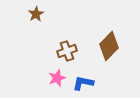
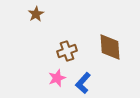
brown diamond: moved 1 px right, 1 px down; rotated 48 degrees counterclockwise
blue L-shape: rotated 60 degrees counterclockwise
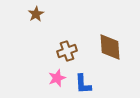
blue L-shape: moved 1 px down; rotated 45 degrees counterclockwise
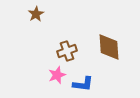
brown diamond: moved 1 px left
pink star: moved 3 px up
blue L-shape: rotated 80 degrees counterclockwise
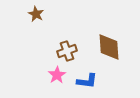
brown star: rotated 14 degrees counterclockwise
pink star: rotated 12 degrees counterclockwise
blue L-shape: moved 4 px right, 3 px up
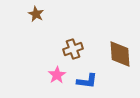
brown diamond: moved 11 px right, 7 px down
brown cross: moved 6 px right, 2 px up
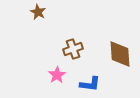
brown star: moved 2 px right, 2 px up
blue L-shape: moved 3 px right, 3 px down
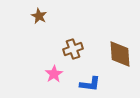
brown star: moved 1 px right, 4 px down
pink star: moved 3 px left, 1 px up
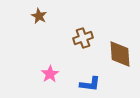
brown cross: moved 10 px right, 11 px up
pink star: moved 4 px left
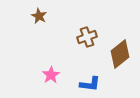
brown cross: moved 4 px right, 1 px up
brown diamond: rotated 56 degrees clockwise
pink star: moved 1 px right, 1 px down
